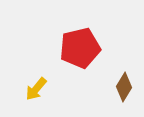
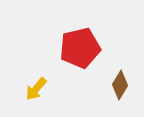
brown diamond: moved 4 px left, 2 px up
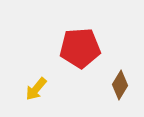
red pentagon: rotated 9 degrees clockwise
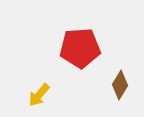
yellow arrow: moved 3 px right, 6 px down
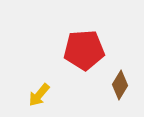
red pentagon: moved 4 px right, 2 px down
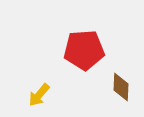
brown diamond: moved 1 px right, 2 px down; rotated 28 degrees counterclockwise
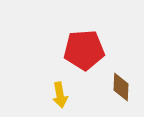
yellow arrow: moved 21 px right; rotated 50 degrees counterclockwise
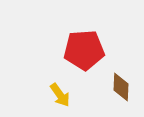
yellow arrow: rotated 25 degrees counterclockwise
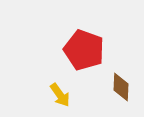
red pentagon: rotated 24 degrees clockwise
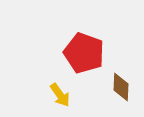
red pentagon: moved 3 px down
